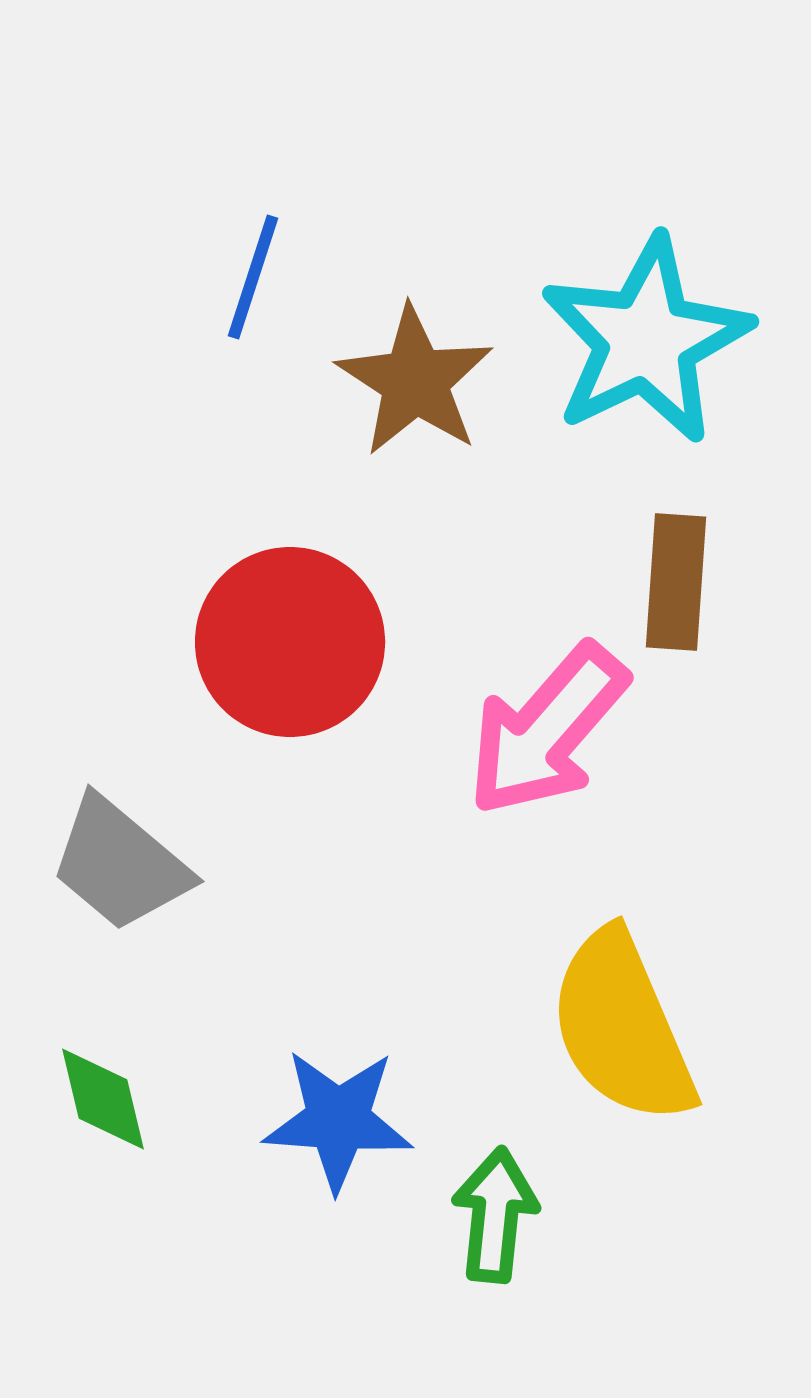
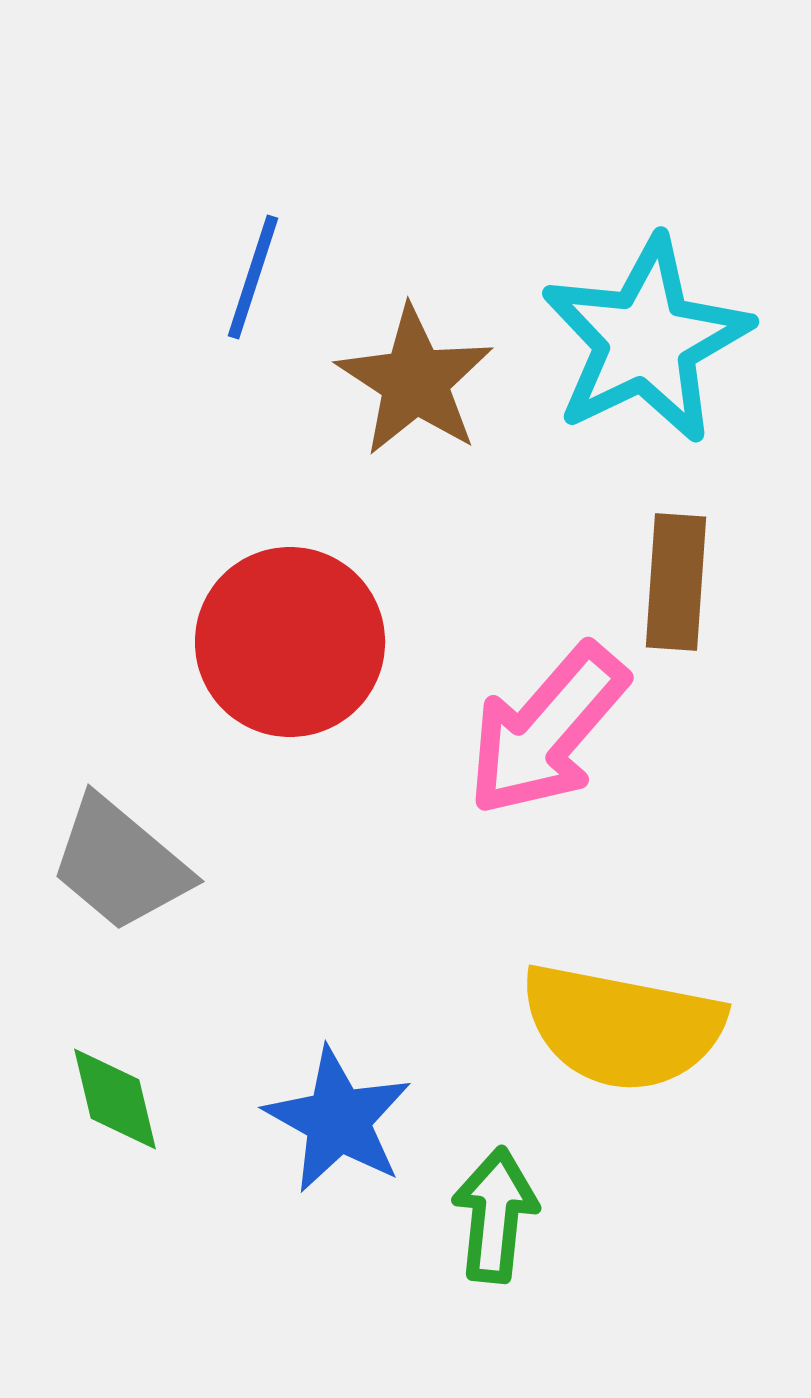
yellow semicircle: rotated 56 degrees counterclockwise
green diamond: moved 12 px right
blue star: rotated 25 degrees clockwise
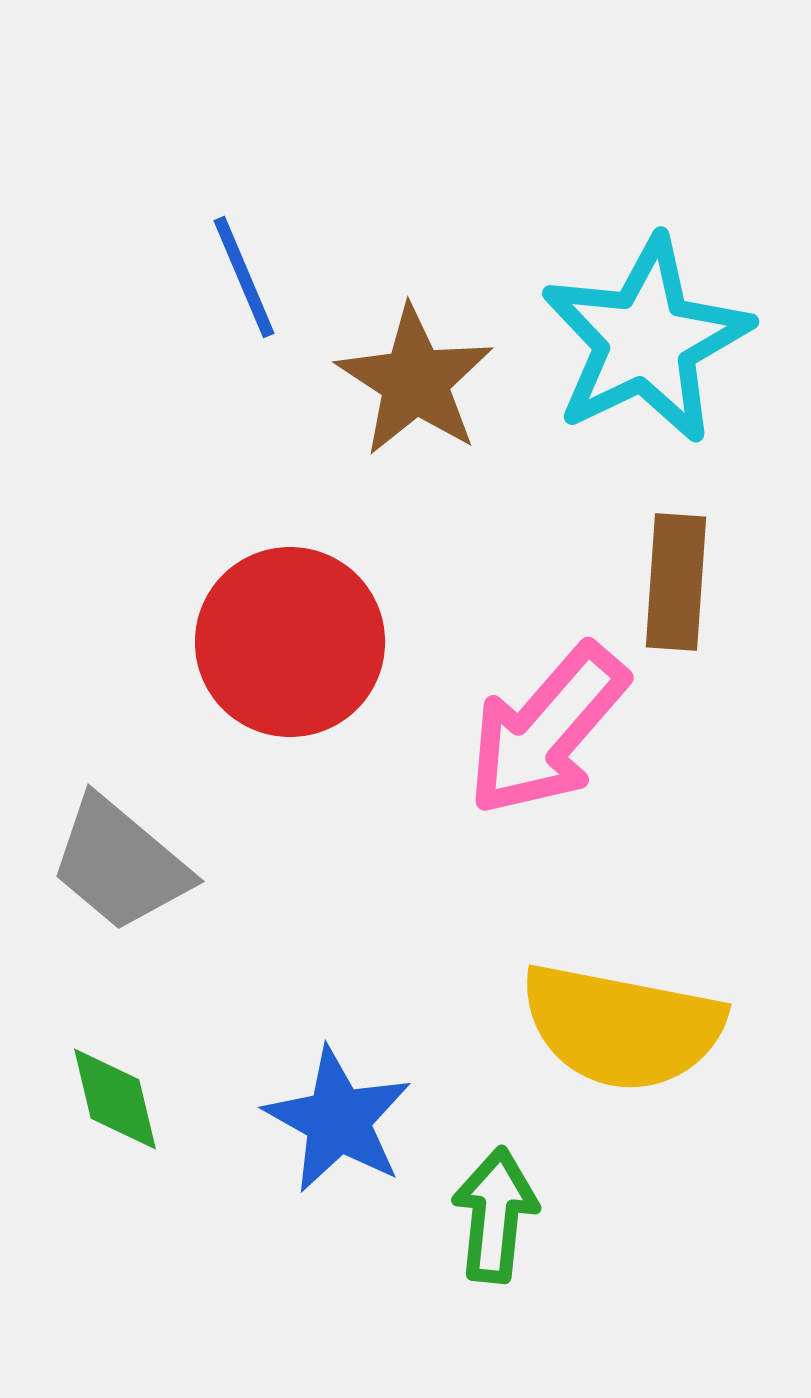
blue line: moved 9 px left; rotated 41 degrees counterclockwise
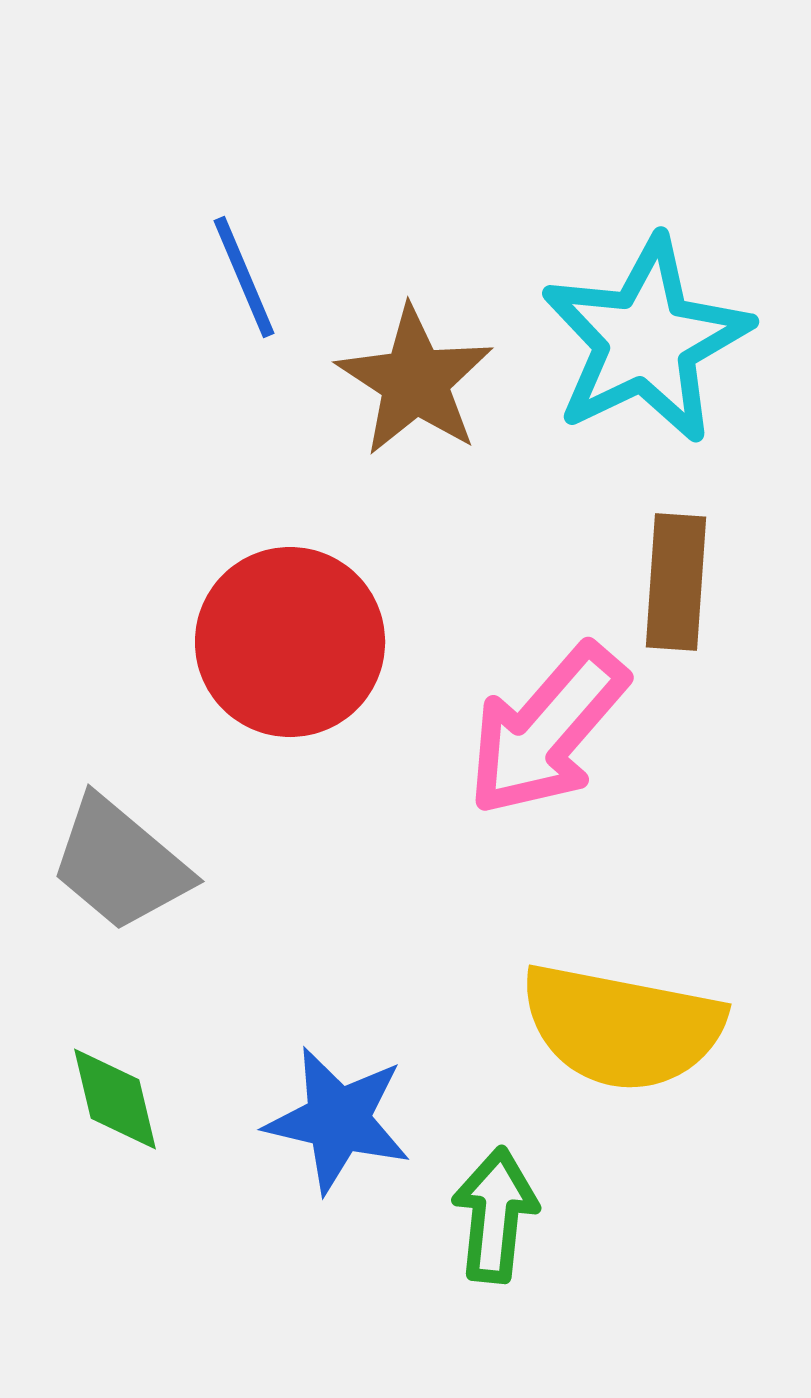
blue star: rotated 16 degrees counterclockwise
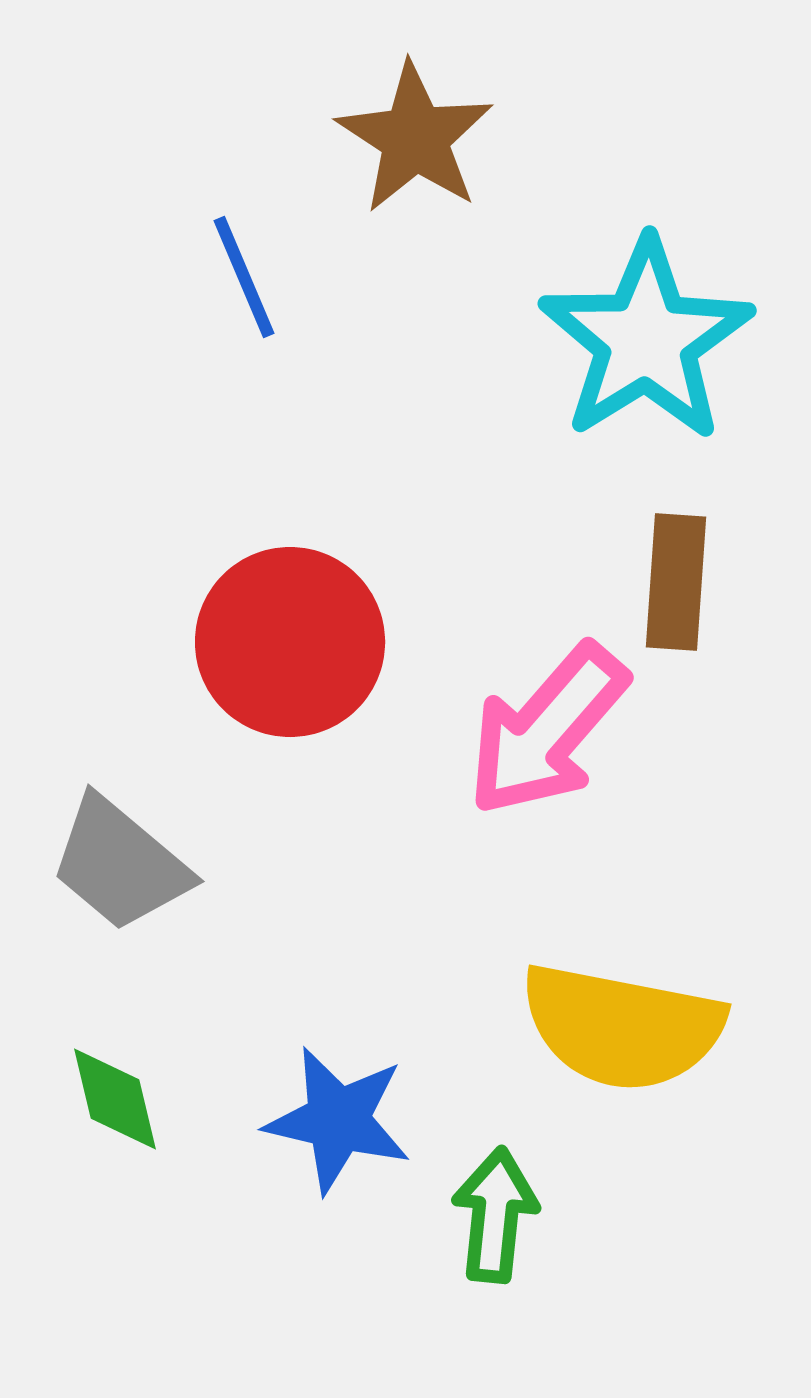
cyan star: rotated 6 degrees counterclockwise
brown star: moved 243 px up
